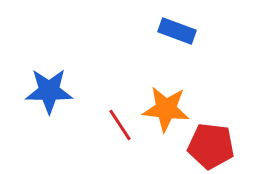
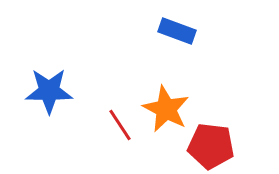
orange star: rotated 21 degrees clockwise
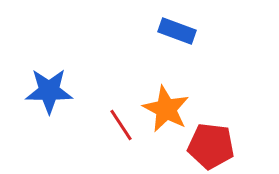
red line: moved 1 px right
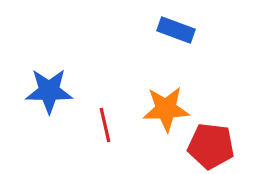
blue rectangle: moved 1 px left, 1 px up
orange star: rotated 30 degrees counterclockwise
red line: moved 16 px left; rotated 20 degrees clockwise
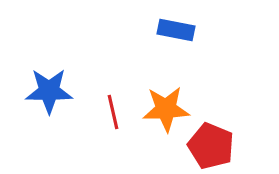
blue rectangle: rotated 9 degrees counterclockwise
red line: moved 8 px right, 13 px up
red pentagon: rotated 15 degrees clockwise
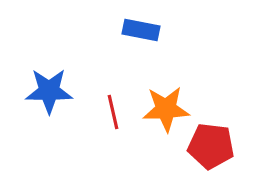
blue rectangle: moved 35 px left
red pentagon: rotated 15 degrees counterclockwise
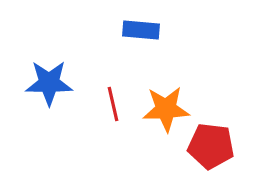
blue rectangle: rotated 6 degrees counterclockwise
blue star: moved 8 px up
red line: moved 8 px up
